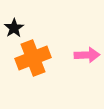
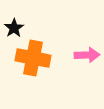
orange cross: rotated 32 degrees clockwise
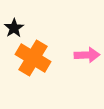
orange cross: rotated 20 degrees clockwise
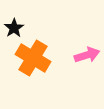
pink arrow: rotated 15 degrees counterclockwise
